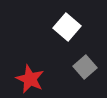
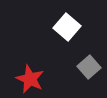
gray square: moved 4 px right
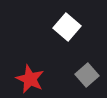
gray square: moved 2 px left, 8 px down
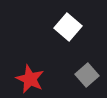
white square: moved 1 px right
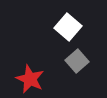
gray square: moved 10 px left, 14 px up
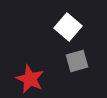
gray square: rotated 25 degrees clockwise
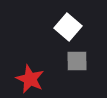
gray square: rotated 15 degrees clockwise
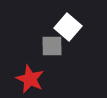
gray square: moved 25 px left, 15 px up
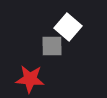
red star: rotated 20 degrees counterclockwise
